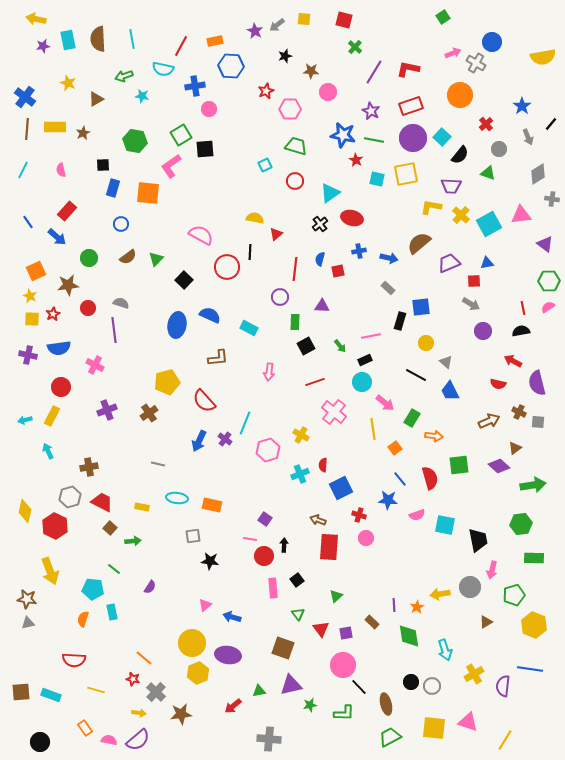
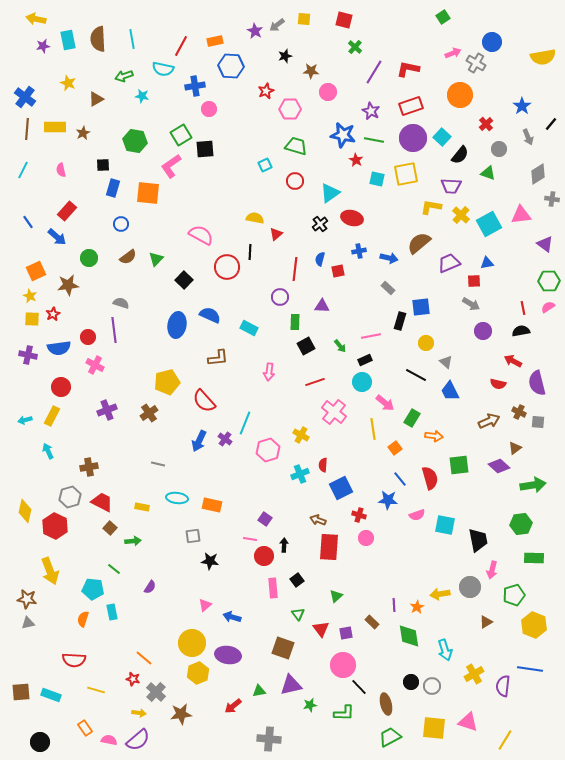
red circle at (88, 308): moved 29 px down
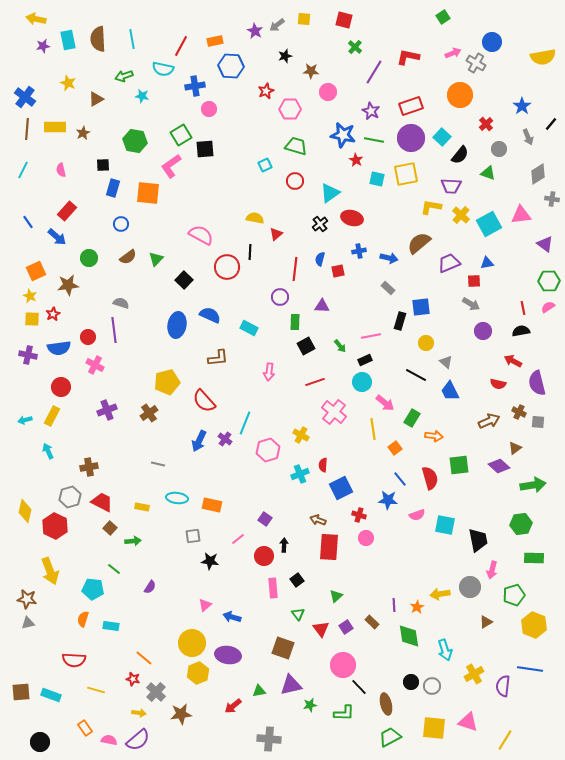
red L-shape at (408, 69): moved 12 px up
purple circle at (413, 138): moved 2 px left
pink line at (250, 539): moved 12 px left; rotated 48 degrees counterclockwise
cyan rectangle at (112, 612): moved 1 px left, 14 px down; rotated 70 degrees counterclockwise
purple square at (346, 633): moved 6 px up; rotated 24 degrees counterclockwise
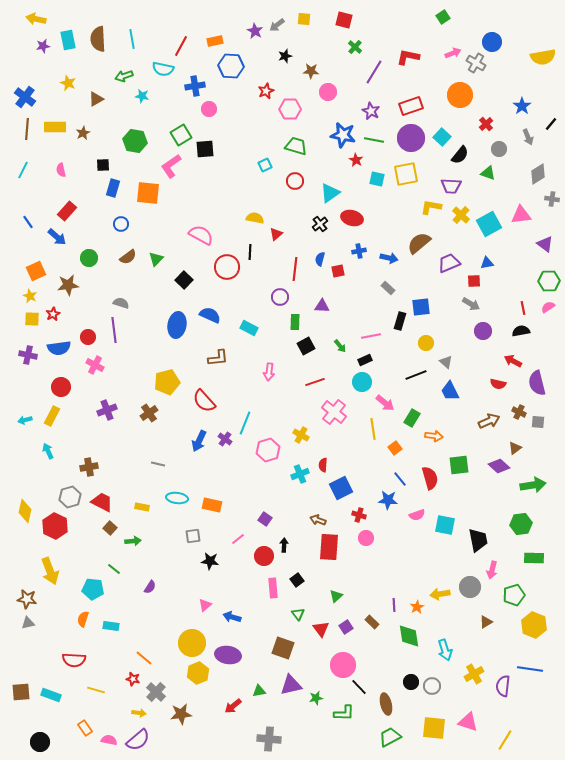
black line at (416, 375): rotated 50 degrees counterclockwise
green star at (310, 705): moved 6 px right, 7 px up
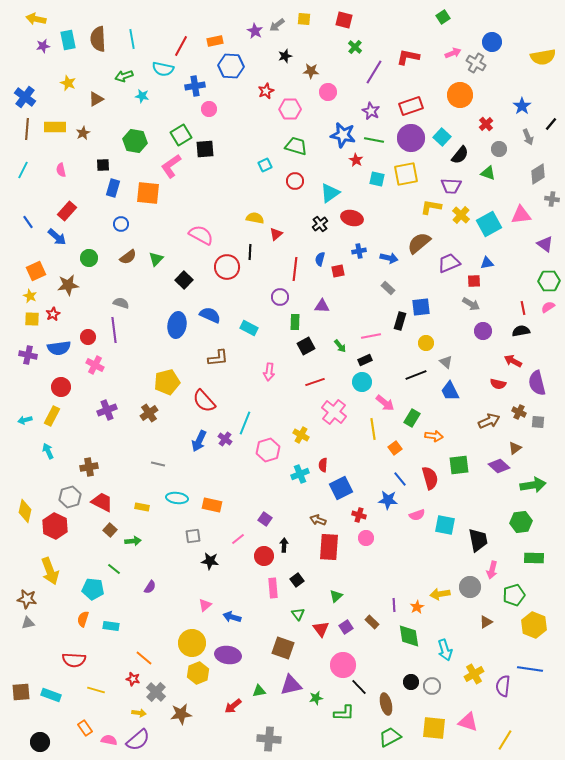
green hexagon at (521, 524): moved 2 px up
brown square at (110, 528): moved 2 px down
